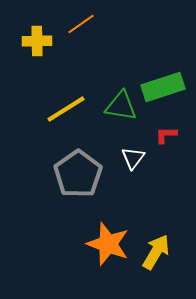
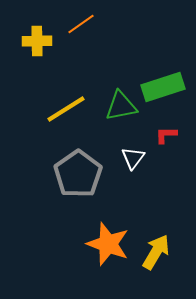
green triangle: rotated 20 degrees counterclockwise
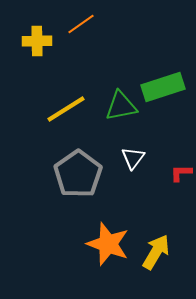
red L-shape: moved 15 px right, 38 px down
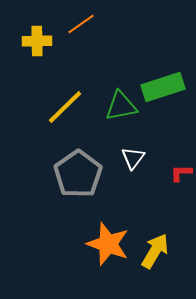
yellow line: moved 1 px left, 2 px up; rotated 12 degrees counterclockwise
yellow arrow: moved 1 px left, 1 px up
